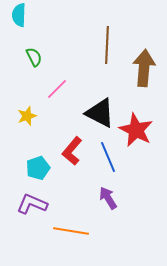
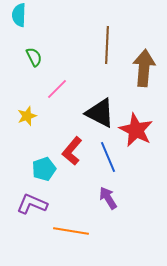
cyan pentagon: moved 6 px right, 1 px down
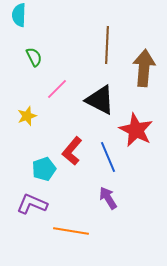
black triangle: moved 13 px up
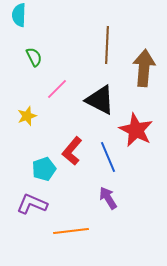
orange line: rotated 16 degrees counterclockwise
